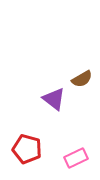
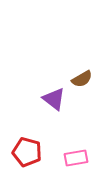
red pentagon: moved 3 px down
pink rectangle: rotated 15 degrees clockwise
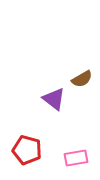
red pentagon: moved 2 px up
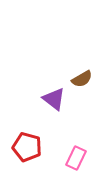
red pentagon: moved 3 px up
pink rectangle: rotated 55 degrees counterclockwise
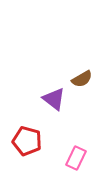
red pentagon: moved 6 px up
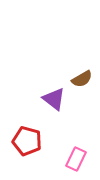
pink rectangle: moved 1 px down
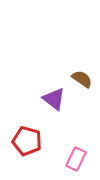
brown semicircle: rotated 115 degrees counterclockwise
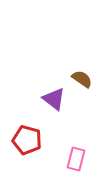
red pentagon: moved 1 px up
pink rectangle: rotated 10 degrees counterclockwise
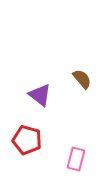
brown semicircle: rotated 15 degrees clockwise
purple triangle: moved 14 px left, 4 px up
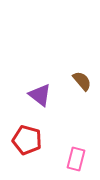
brown semicircle: moved 2 px down
